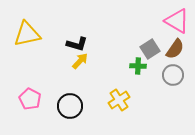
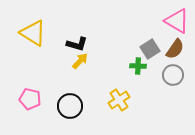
yellow triangle: moved 6 px right, 1 px up; rotated 44 degrees clockwise
pink pentagon: rotated 15 degrees counterclockwise
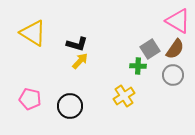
pink triangle: moved 1 px right
yellow cross: moved 5 px right, 4 px up
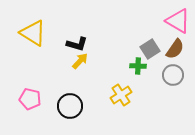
yellow cross: moved 3 px left, 1 px up
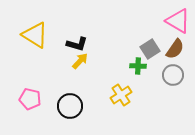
yellow triangle: moved 2 px right, 2 px down
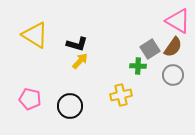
brown semicircle: moved 2 px left, 2 px up
yellow cross: rotated 20 degrees clockwise
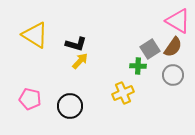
black L-shape: moved 1 px left
yellow cross: moved 2 px right, 2 px up; rotated 10 degrees counterclockwise
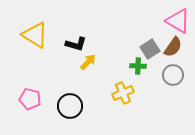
yellow arrow: moved 8 px right, 1 px down
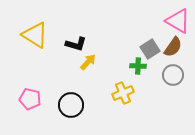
black circle: moved 1 px right, 1 px up
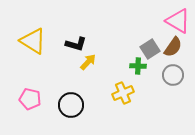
yellow triangle: moved 2 px left, 6 px down
